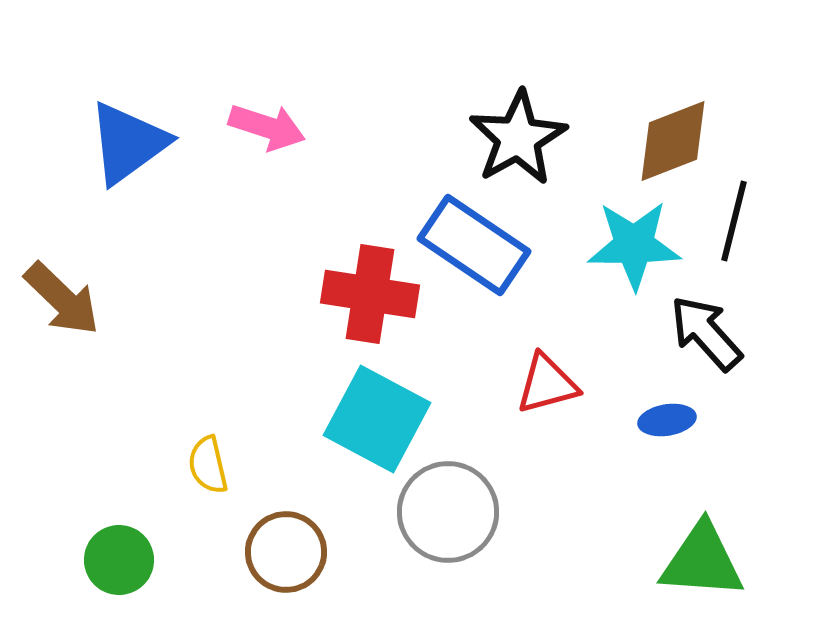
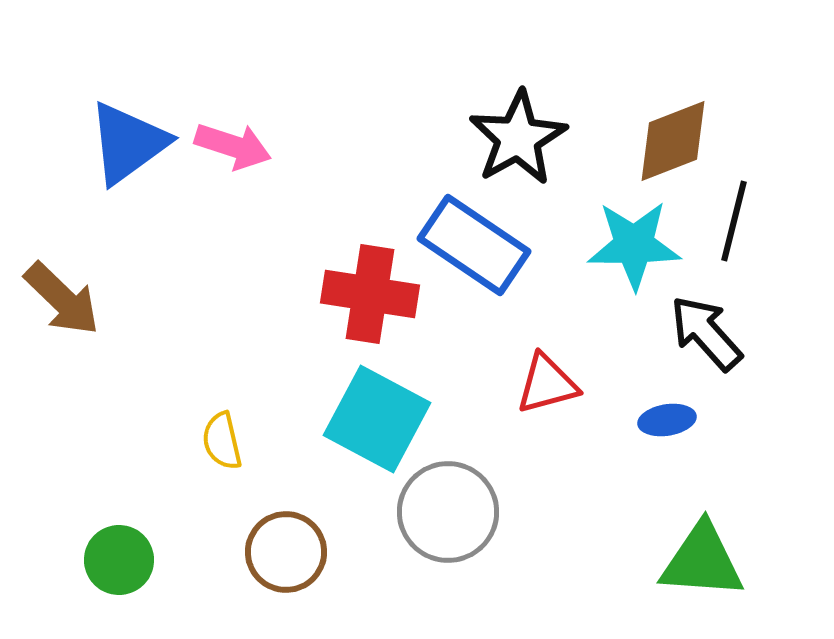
pink arrow: moved 34 px left, 19 px down
yellow semicircle: moved 14 px right, 24 px up
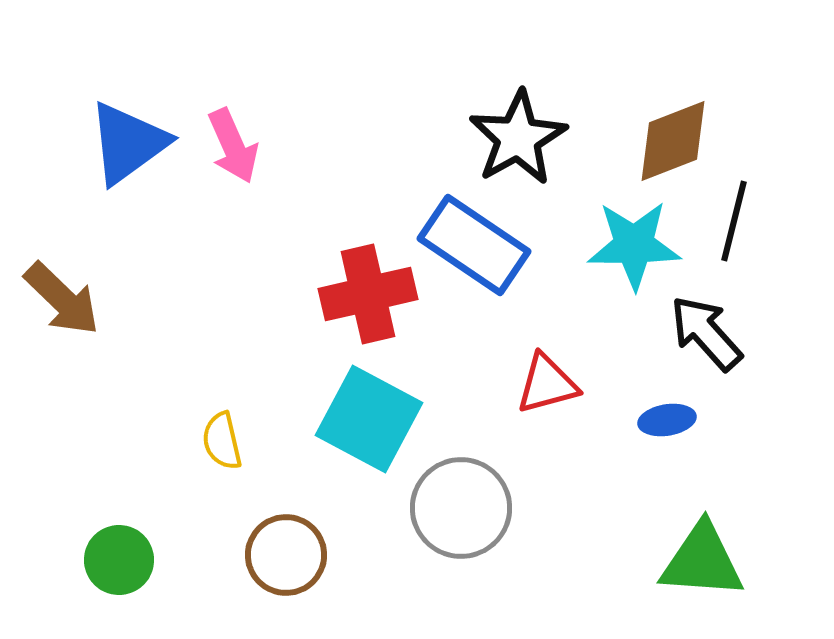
pink arrow: rotated 48 degrees clockwise
red cross: moved 2 px left; rotated 22 degrees counterclockwise
cyan square: moved 8 px left
gray circle: moved 13 px right, 4 px up
brown circle: moved 3 px down
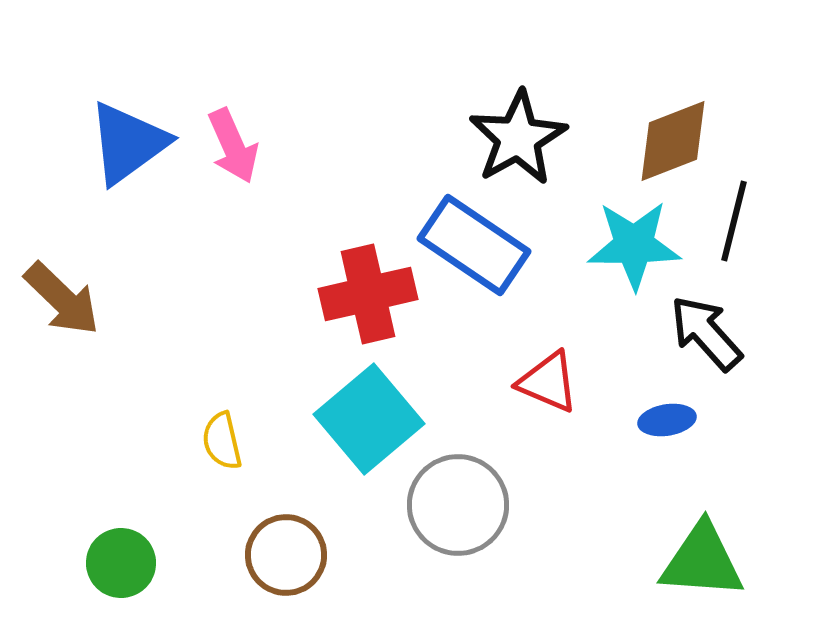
red triangle: moved 1 px right, 2 px up; rotated 38 degrees clockwise
cyan square: rotated 22 degrees clockwise
gray circle: moved 3 px left, 3 px up
green circle: moved 2 px right, 3 px down
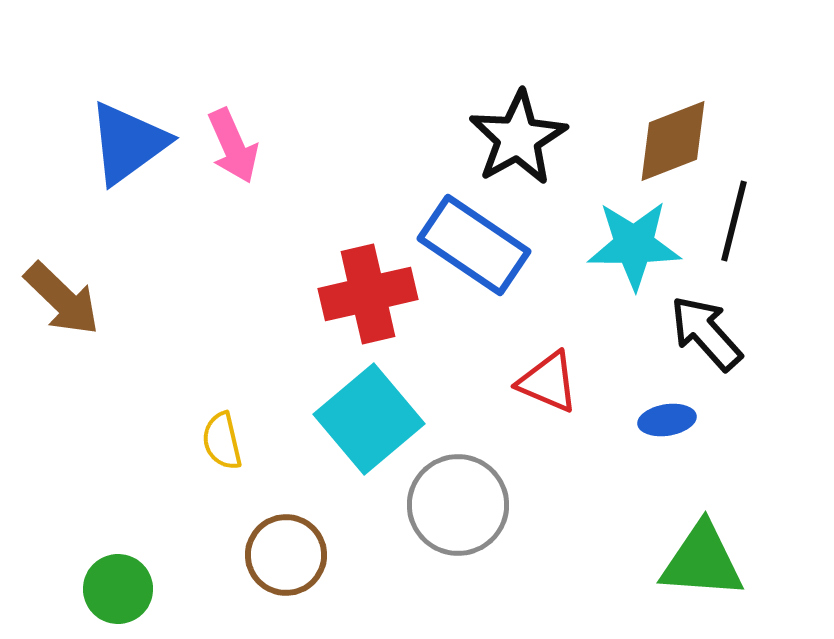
green circle: moved 3 px left, 26 px down
